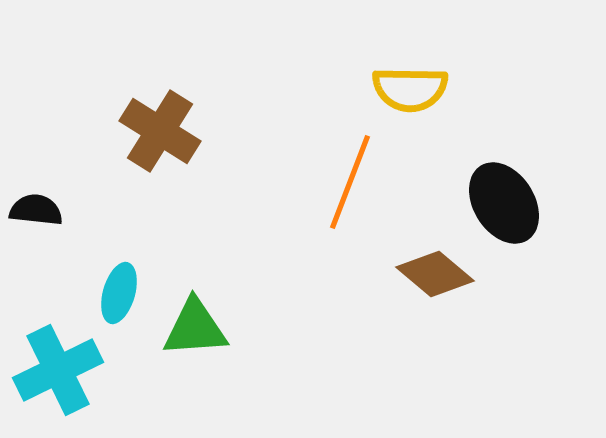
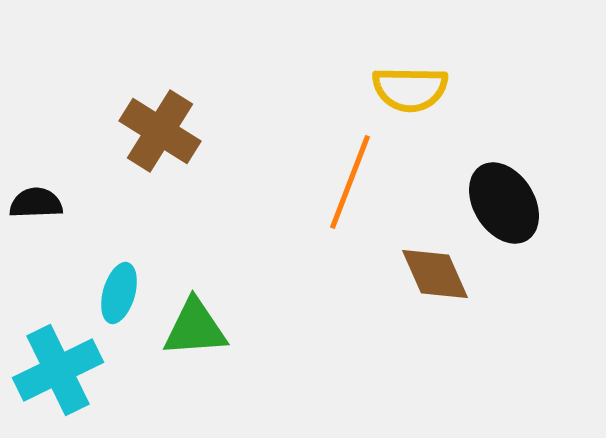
black semicircle: moved 7 px up; rotated 8 degrees counterclockwise
brown diamond: rotated 26 degrees clockwise
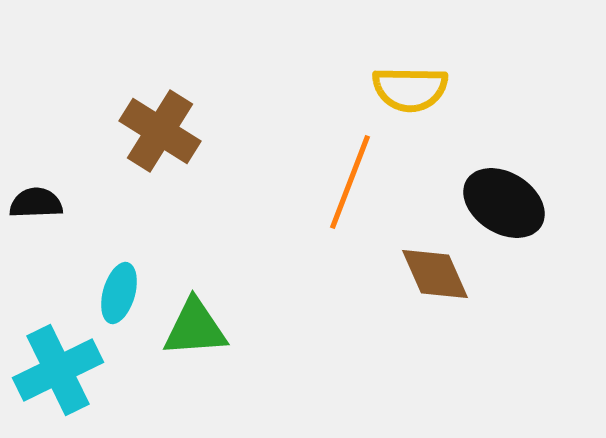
black ellipse: rotated 26 degrees counterclockwise
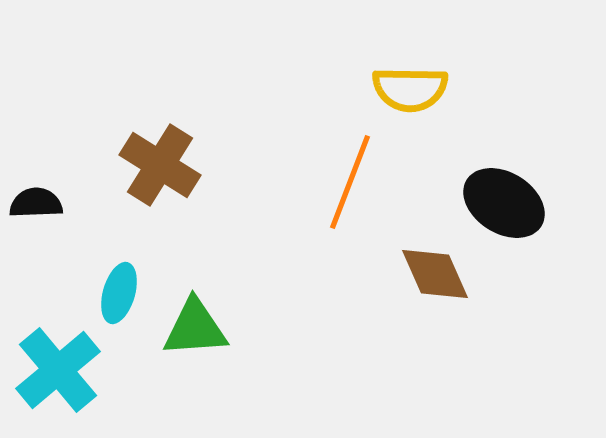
brown cross: moved 34 px down
cyan cross: rotated 14 degrees counterclockwise
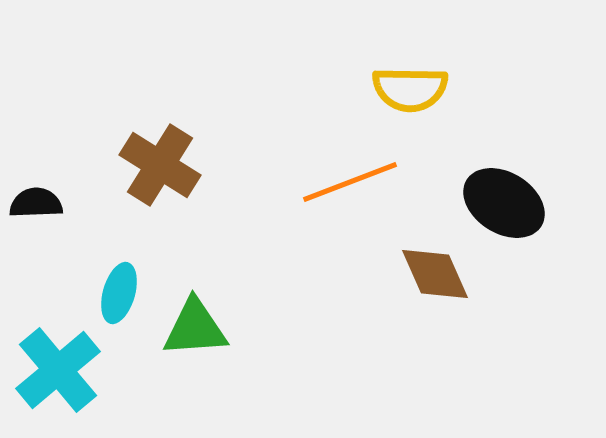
orange line: rotated 48 degrees clockwise
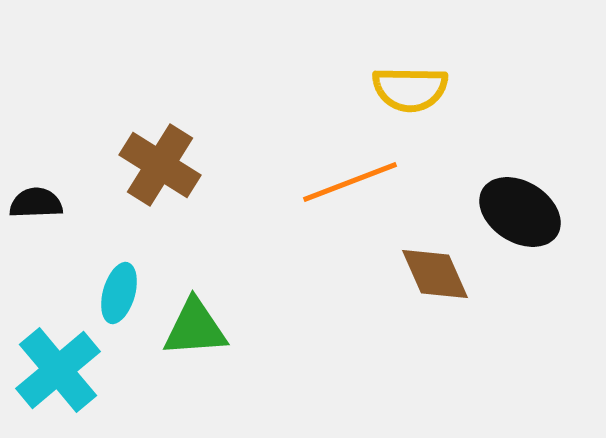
black ellipse: moved 16 px right, 9 px down
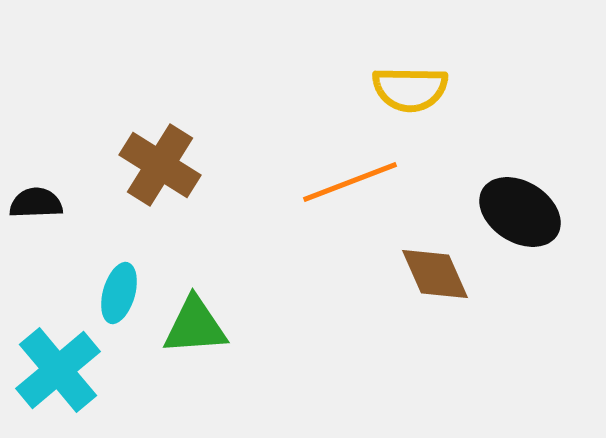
green triangle: moved 2 px up
